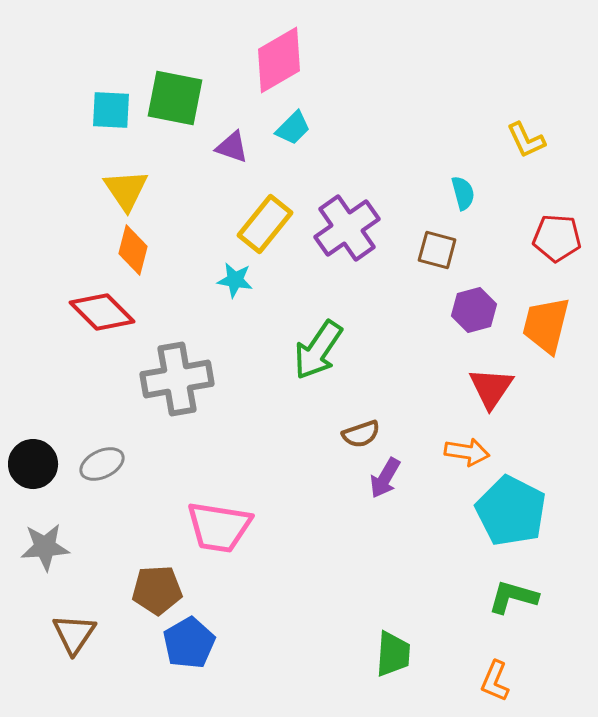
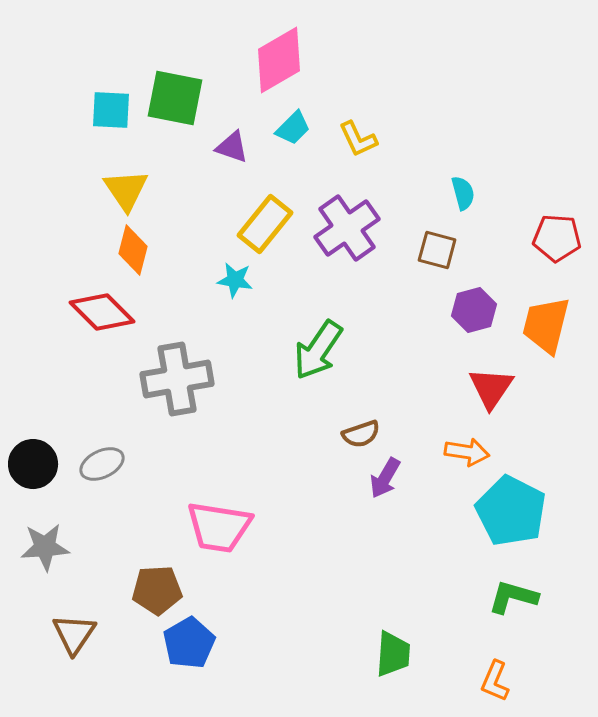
yellow L-shape: moved 168 px left, 1 px up
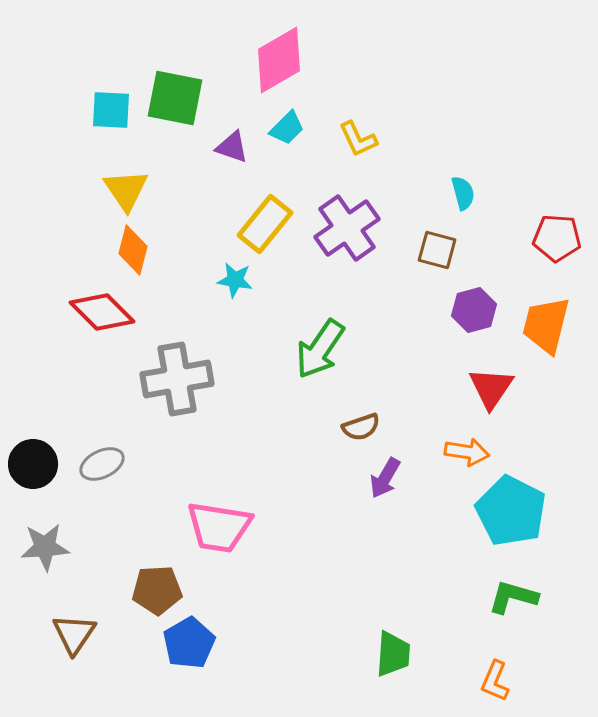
cyan trapezoid: moved 6 px left
green arrow: moved 2 px right, 1 px up
brown semicircle: moved 7 px up
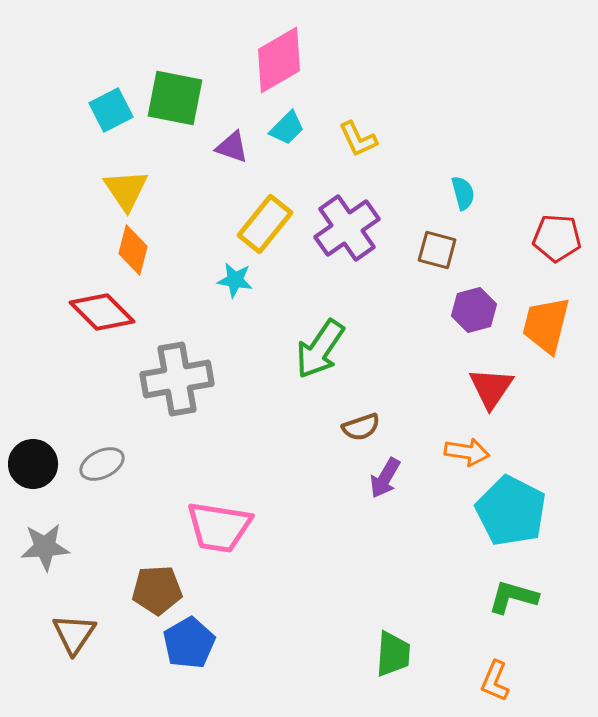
cyan square: rotated 30 degrees counterclockwise
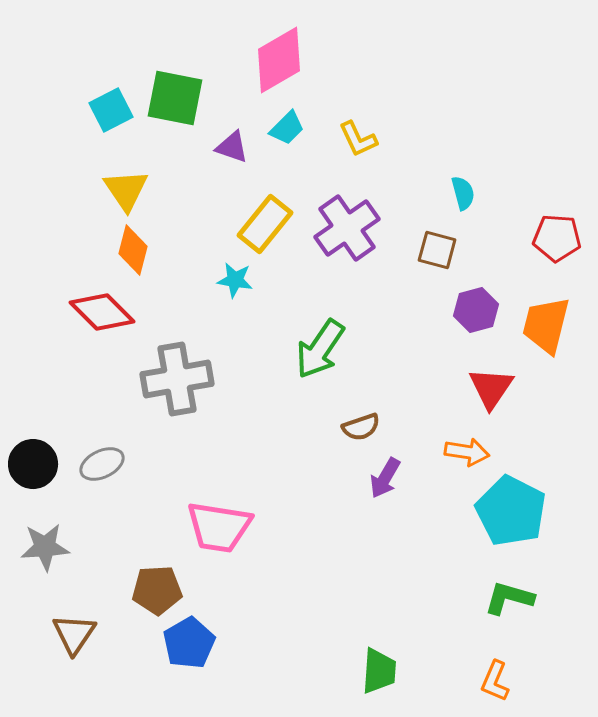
purple hexagon: moved 2 px right
green L-shape: moved 4 px left, 1 px down
green trapezoid: moved 14 px left, 17 px down
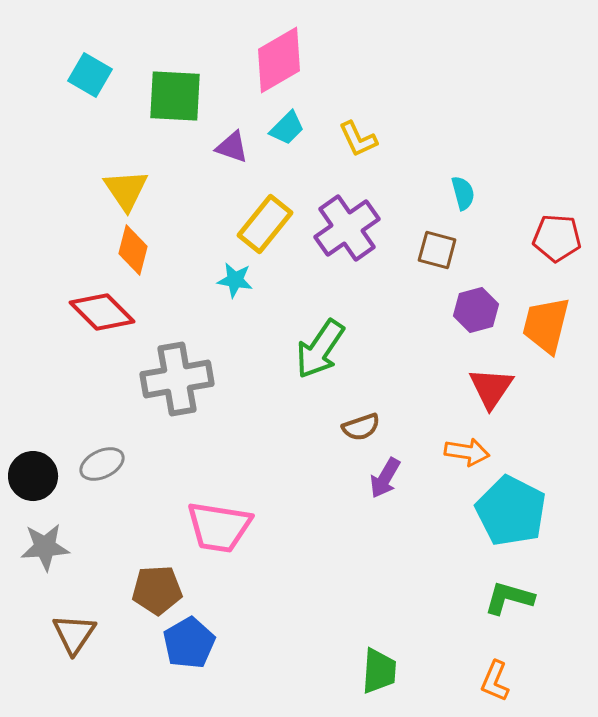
green square: moved 2 px up; rotated 8 degrees counterclockwise
cyan square: moved 21 px left, 35 px up; rotated 33 degrees counterclockwise
black circle: moved 12 px down
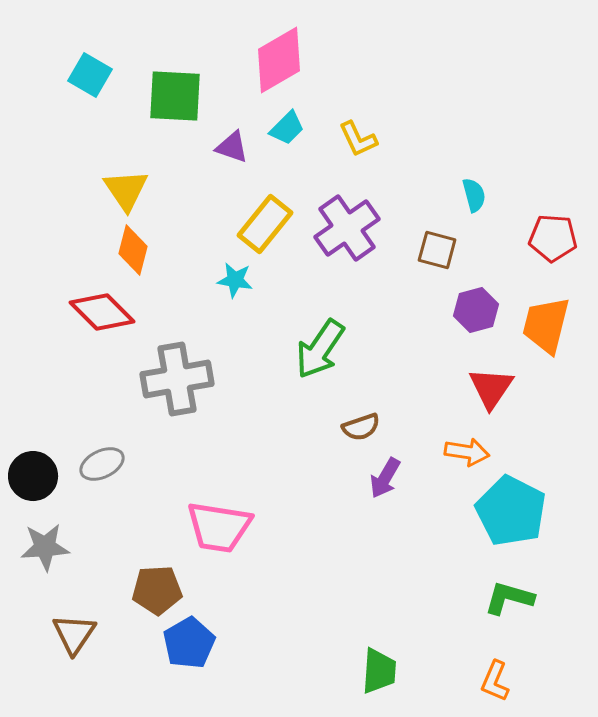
cyan semicircle: moved 11 px right, 2 px down
red pentagon: moved 4 px left
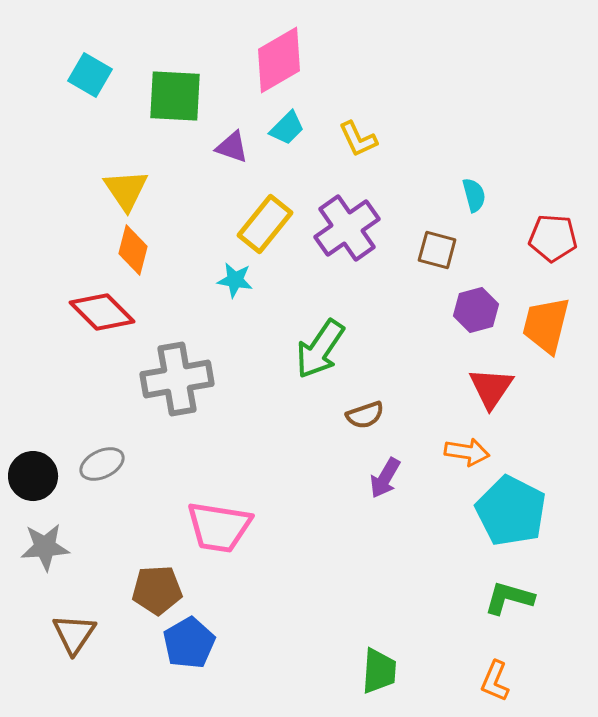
brown semicircle: moved 4 px right, 12 px up
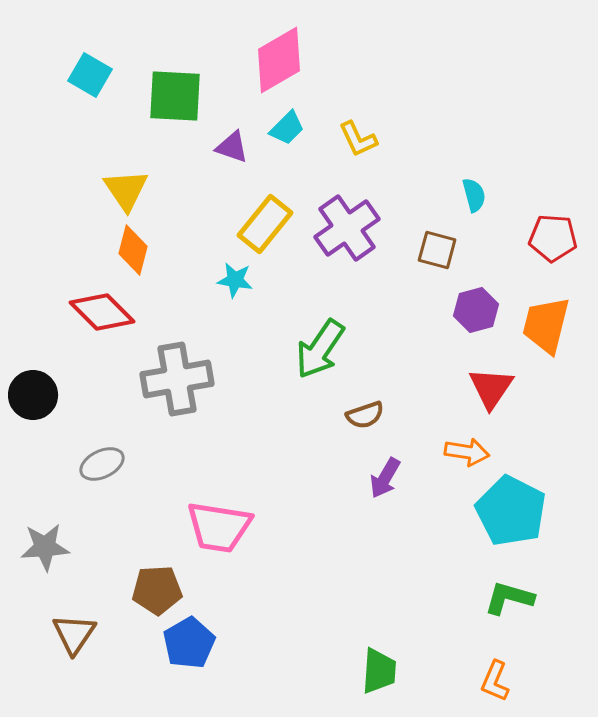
black circle: moved 81 px up
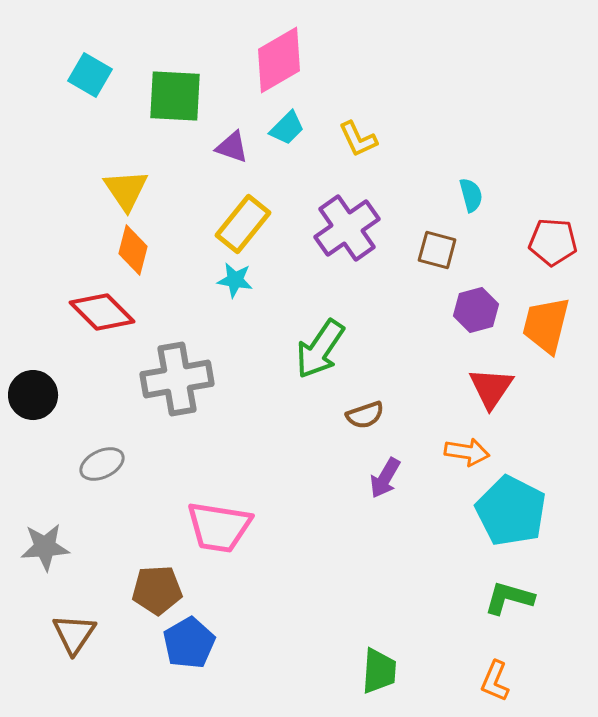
cyan semicircle: moved 3 px left
yellow rectangle: moved 22 px left
red pentagon: moved 4 px down
